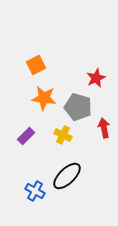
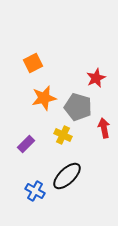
orange square: moved 3 px left, 2 px up
orange star: rotated 20 degrees counterclockwise
purple rectangle: moved 8 px down
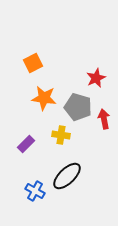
orange star: rotated 20 degrees clockwise
red arrow: moved 9 px up
yellow cross: moved 2 px left; rotated 18 degrees counterclockwise
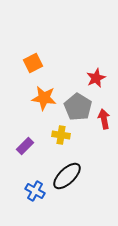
gray pentagon: rotated 16 degrees clockwise
purple rectangle: moved 1 px left, 2 px down
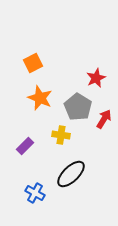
orange star: moved 4 px left; rotated 15 degrees clockwise
red arrow: rotated 42 degrees clockwise
black ellipse: moved 4 px right, 2 px up
blue cross: moved 2 px down
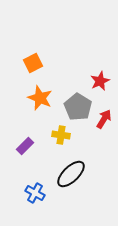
red star: moved 4 px right, 3 px down
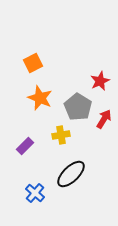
yellow cross: rotated 18 degrees counterclockwise
blue cross: rotated 12 degrees clockwise
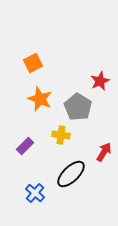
orange star: moved 1 px down
red arrow: moved 33 px down
yellow cross: rotated 18 degrees clockwise
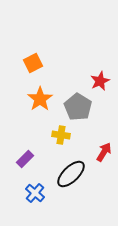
orange star: rotated 15 degrees clockwise
purple rectangle: moved 13 px down
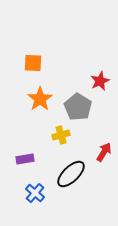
orange square: rotated 30 degrees clockwise
yellow cross: rotated 24 degrees counterclockwise
purple rectangle: rotated 36 degrees clockwise
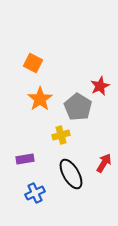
orange square: rotated 24 degrees clockwise
red star: moved 5 px down
red arrow: moved 11 px down
black ellipse: rotated 76 degrees counterclockwise
blue cross: rotated 24 degrees clockwise
